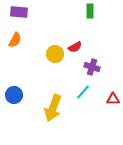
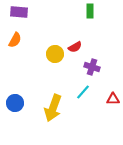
blue circle: moved 1 px right, 8 px down
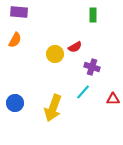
green rectangle: moved 3 px right, 4 px down
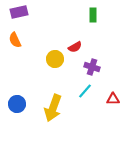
purple rectangle: rotated 18 degrees counterclockwise
orange semicircle: rotated 126 degrees clockwise
yellow circle: moved 5 px down
cyan line: moved 2 px right, 1 px up
blue circle: moved 2 px right, 1 px down
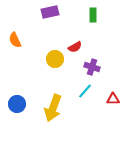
purple rectangle: moved 31 px right
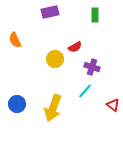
green rectangle: moved 2 px right
red triangle: moved 6 px down; rotated 40 degrees clockwise
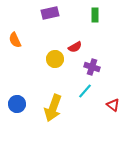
purple rectangle: moved 1 px down
